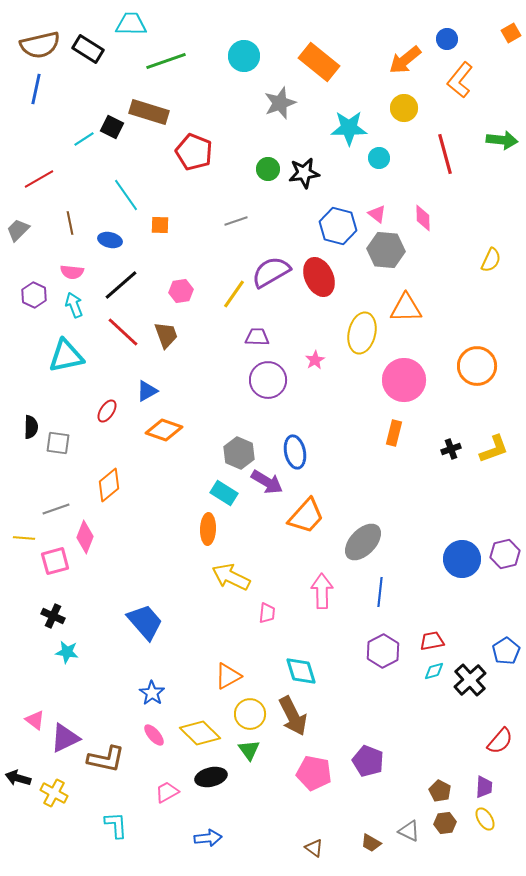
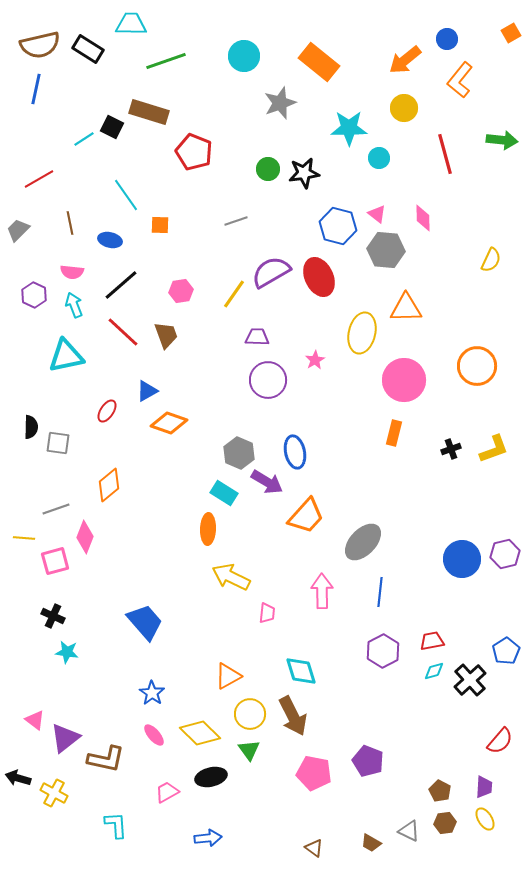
orange diamond at (164, 430): moved 5 px right, 7 px up
purple triangle at (65, 738): rotated 12 degrees counterclockwise
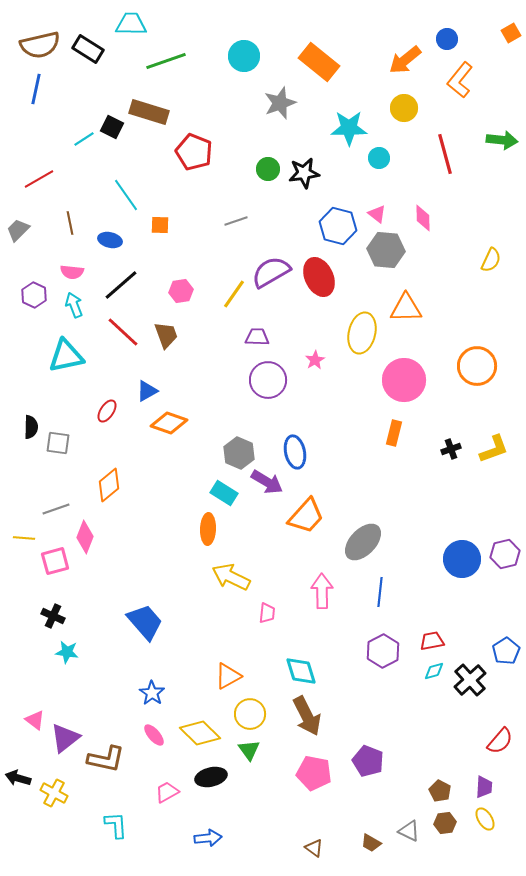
brown arrow at (293, 716): moved 14 px right
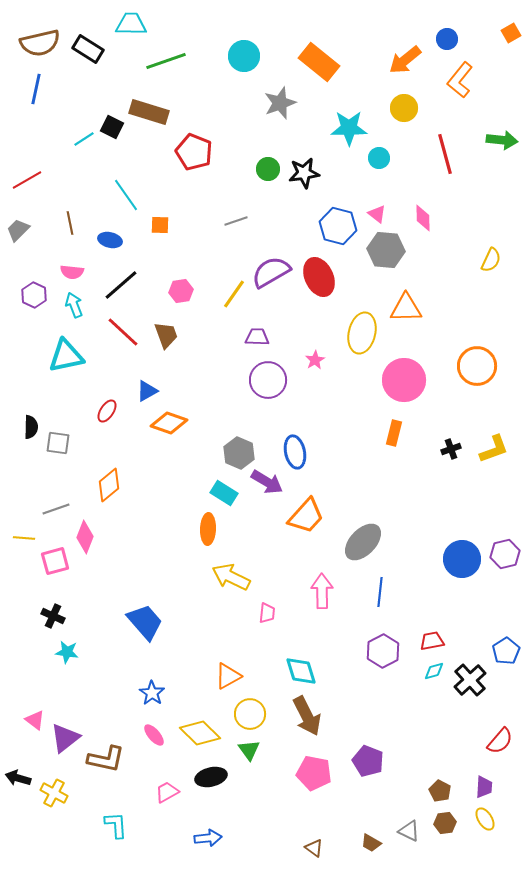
brown semicircle at (40, 45): moved 2 px up
red line at (39, 179): moved 12 px left, 1 px down
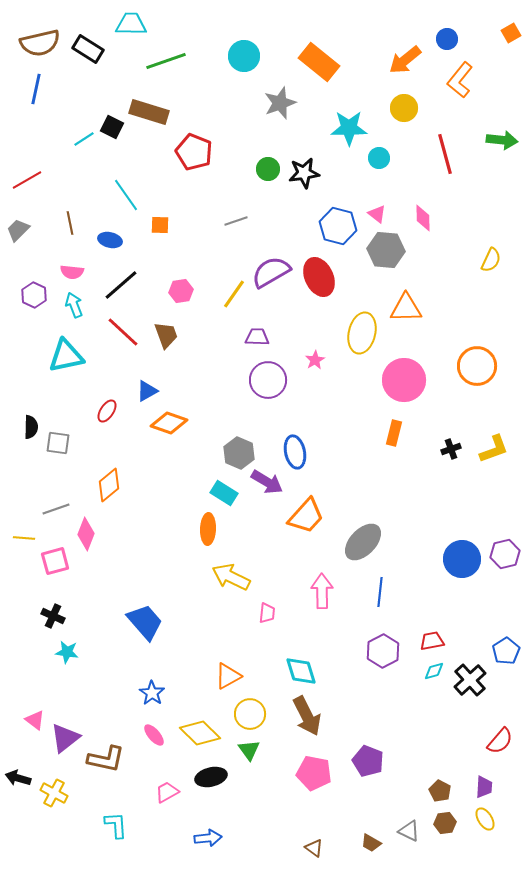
pink diamond at (85, 537): moved 1 px right, 3 px up
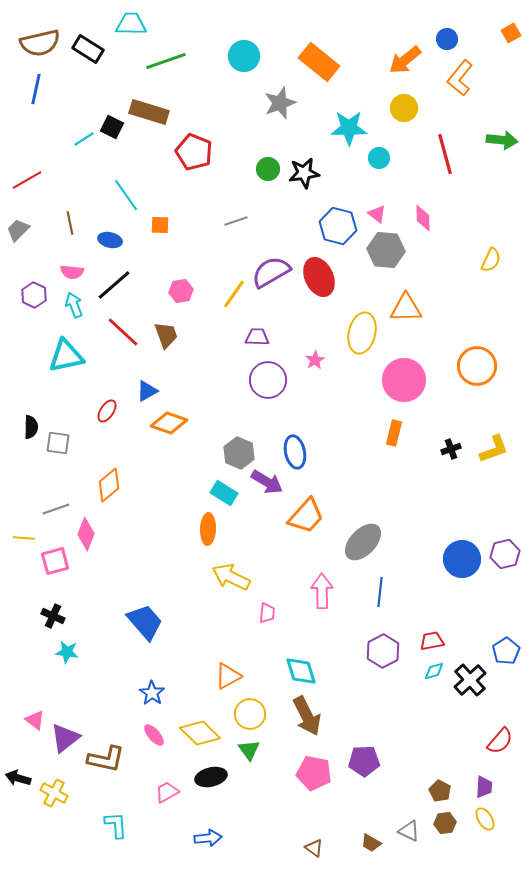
orange L-shape at (460, 80): moved 2 px up
black line at (121, 285): moved 7 px left
purple pentagon at (368, 761): moved 4 px left; rotated 24 degrees counterclockwise
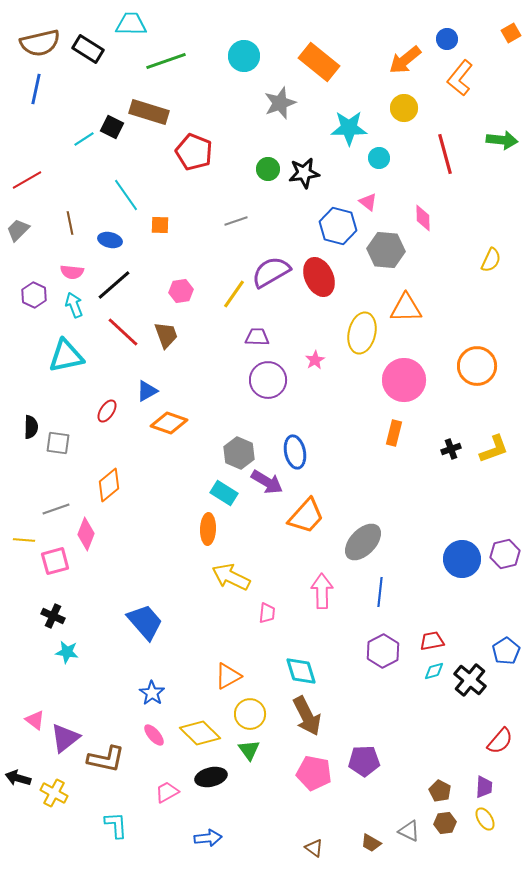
pink triangle at (377, 214): moved 9 px left, 12 px up
yellow line at (24, 538): moved 2 px down
black cross at (470, 680): rotated 8 degrees counterclockwise
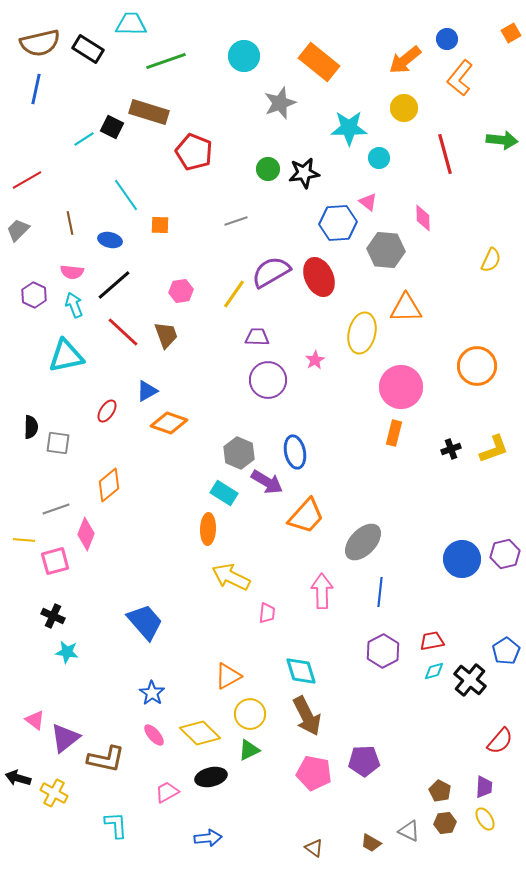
blue hexagon at (338, 226): moved 3 px up; rotated 18 degrees counterclockwise
pink circle at (404, 380): moved 3 px left, 7 px down
green triangle at (249, 750): rotated 40 degrees clockwise
